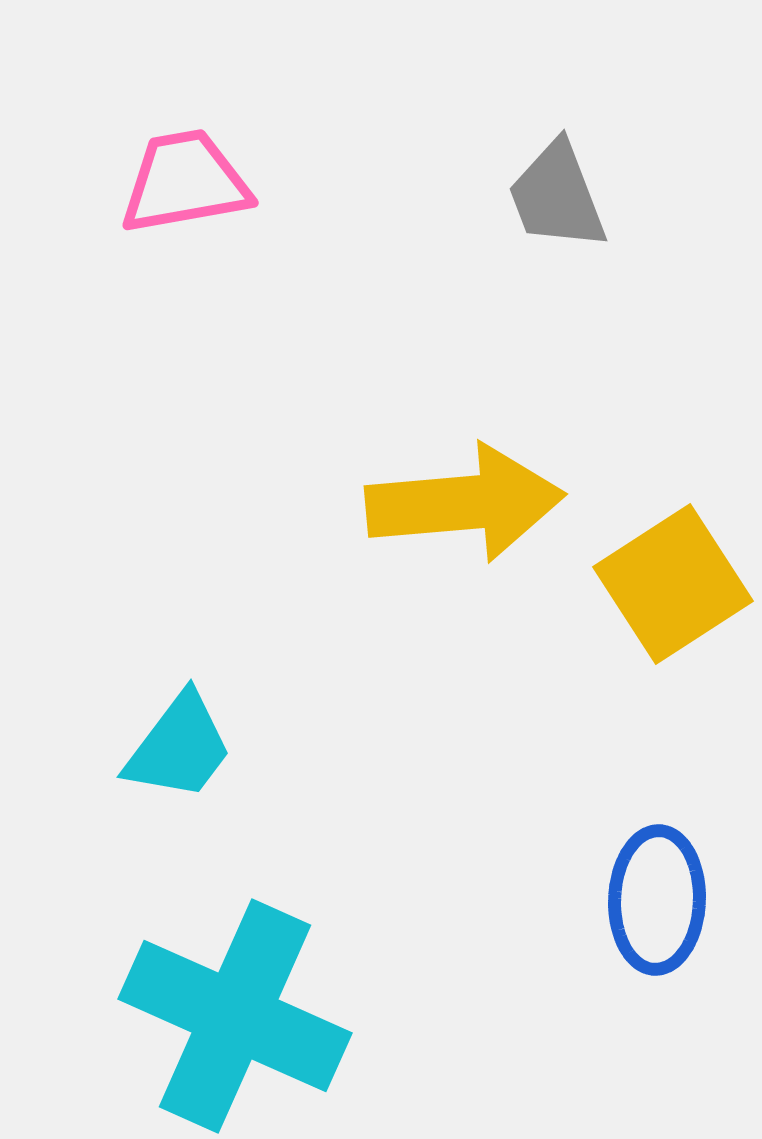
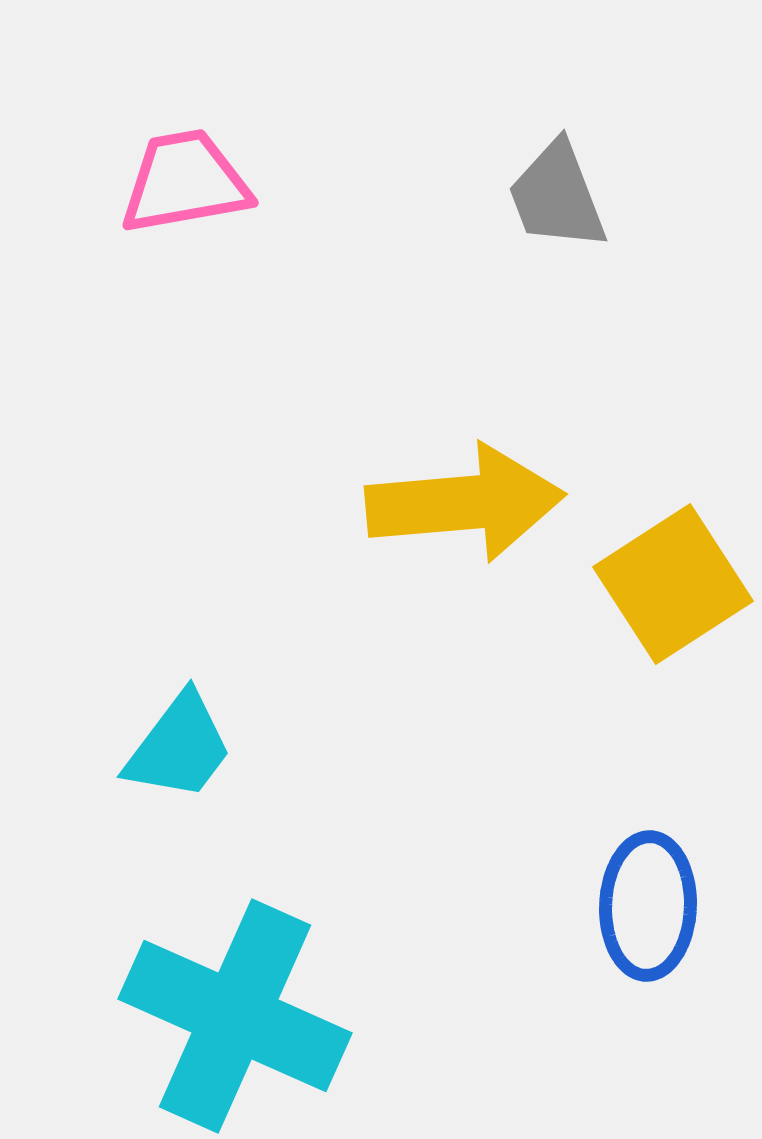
blue ellipse: moved 9 px left, 6 px down
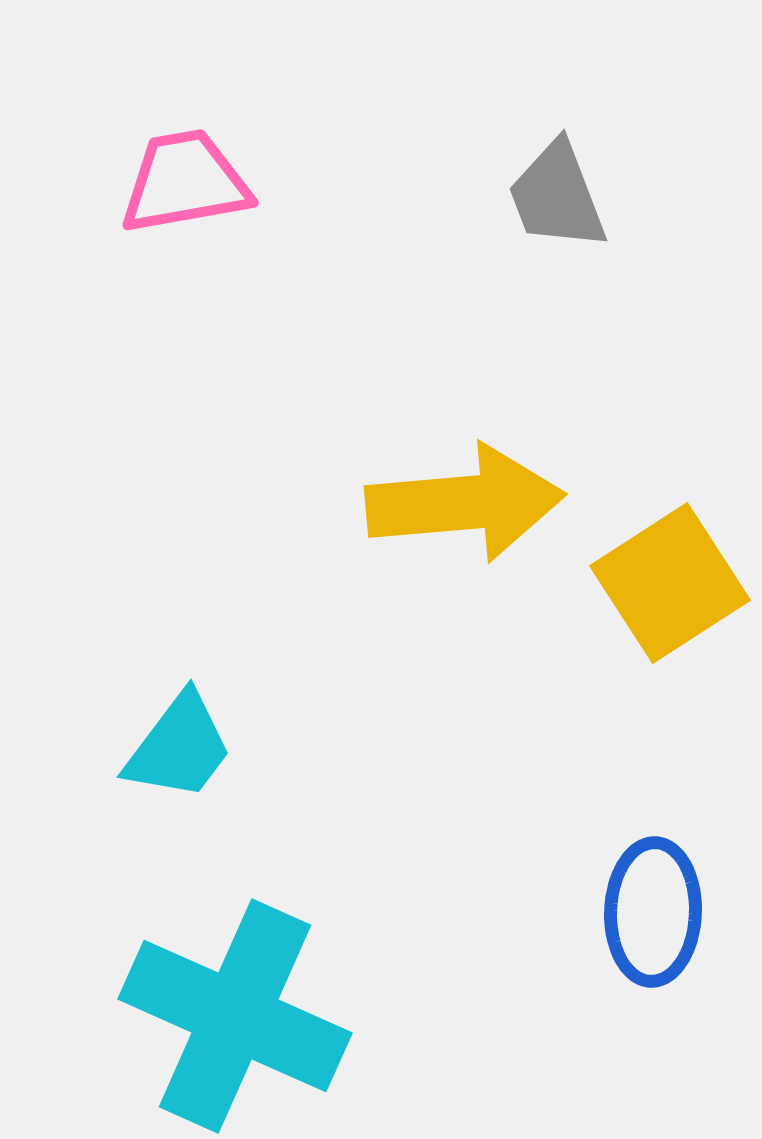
yellow square: moved 3 px left, 1 px up
blue ellipse: moved 5 px right, 6 px down
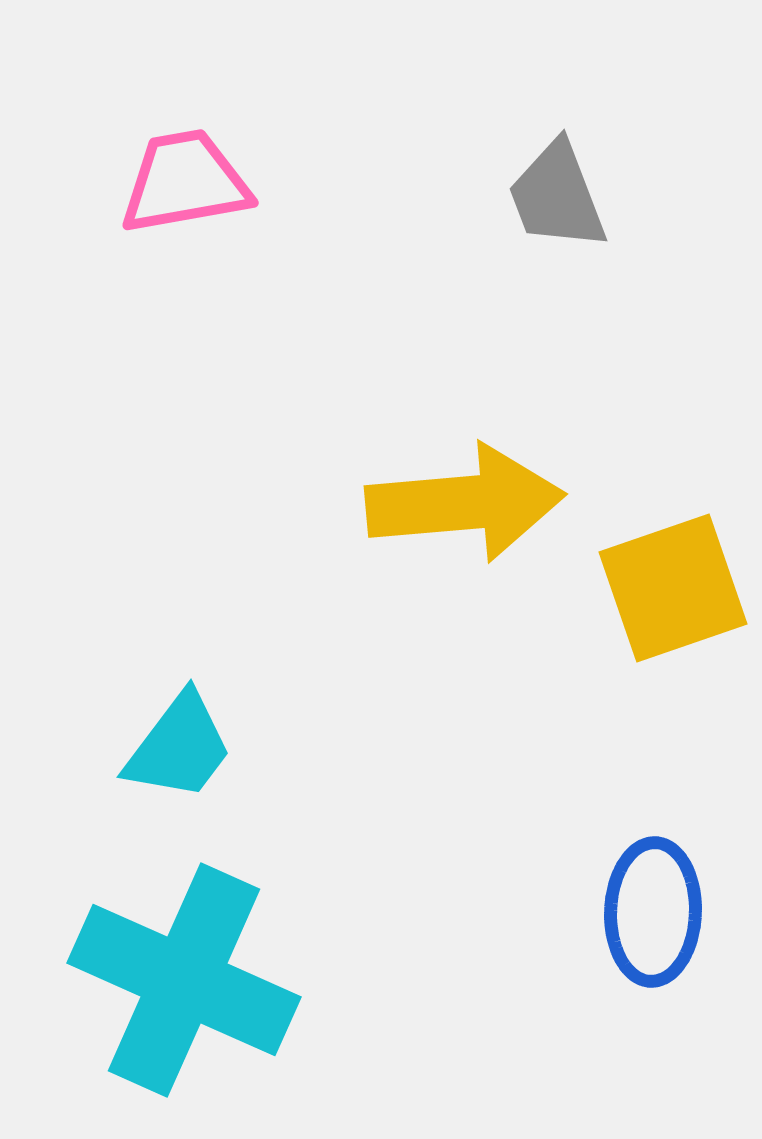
yellow square: moved 3 px right, 5 px down; rotated 14 degrees clockwise
cyan cross: moved 51 px left, 36 px up
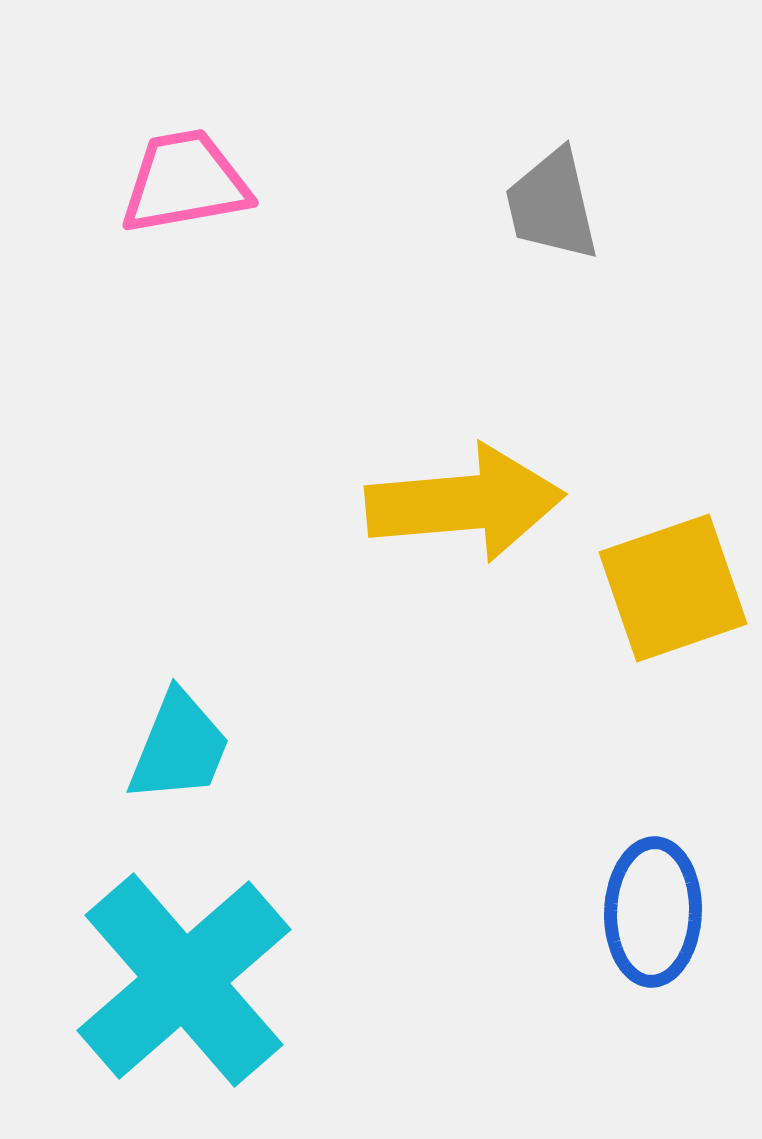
gray trapezoid: moved 5 px left, 9 px down; rotated 8 degrees clockwise
cyan trapezoid: rotated 15 degrees counterclockwise
cyan cross: rotated 25 degrees clockwise
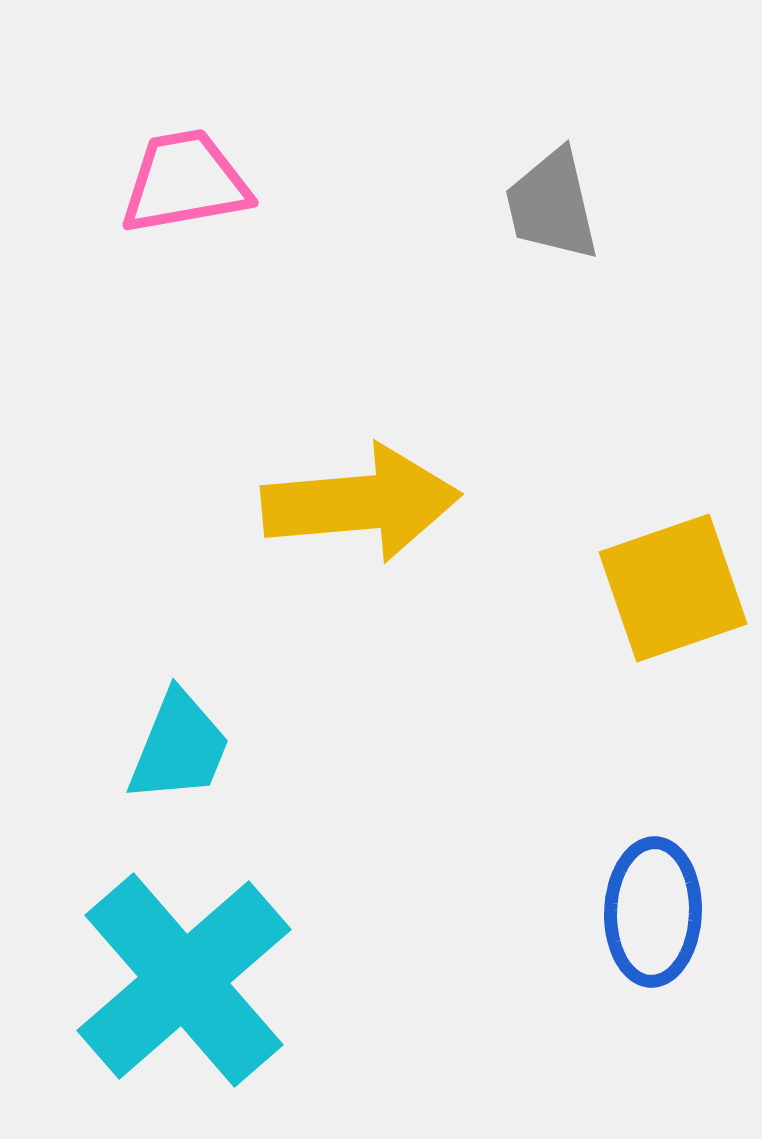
yellow arrow: moved 104 px left
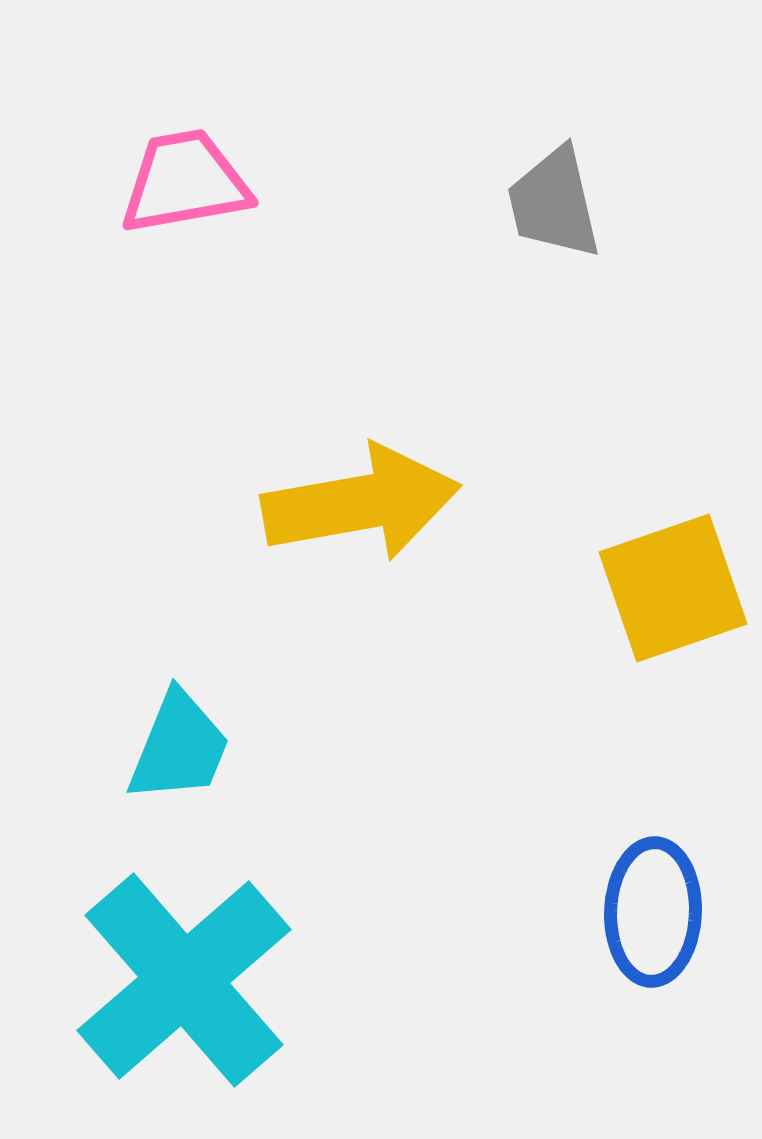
gray trapezoid: moved 2 px right, 2 px up
yellow arrow: rotated 5 degrees counterclockwise
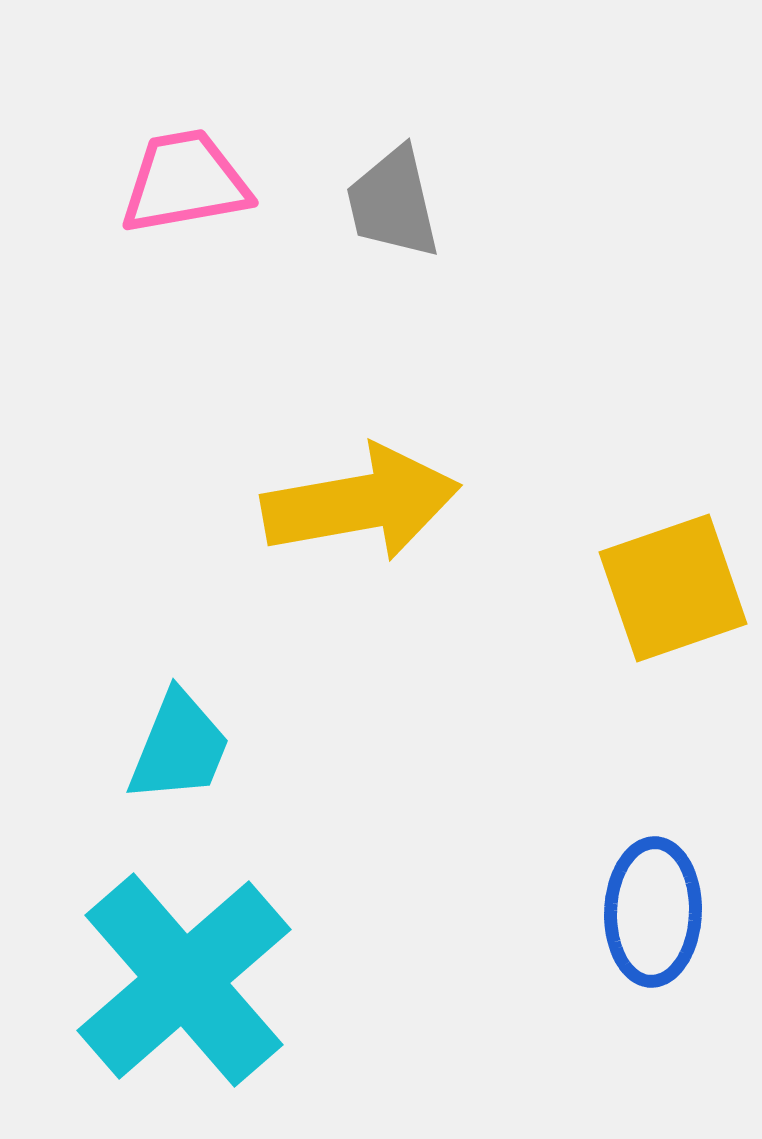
gray trapezoid: moved 161 px left
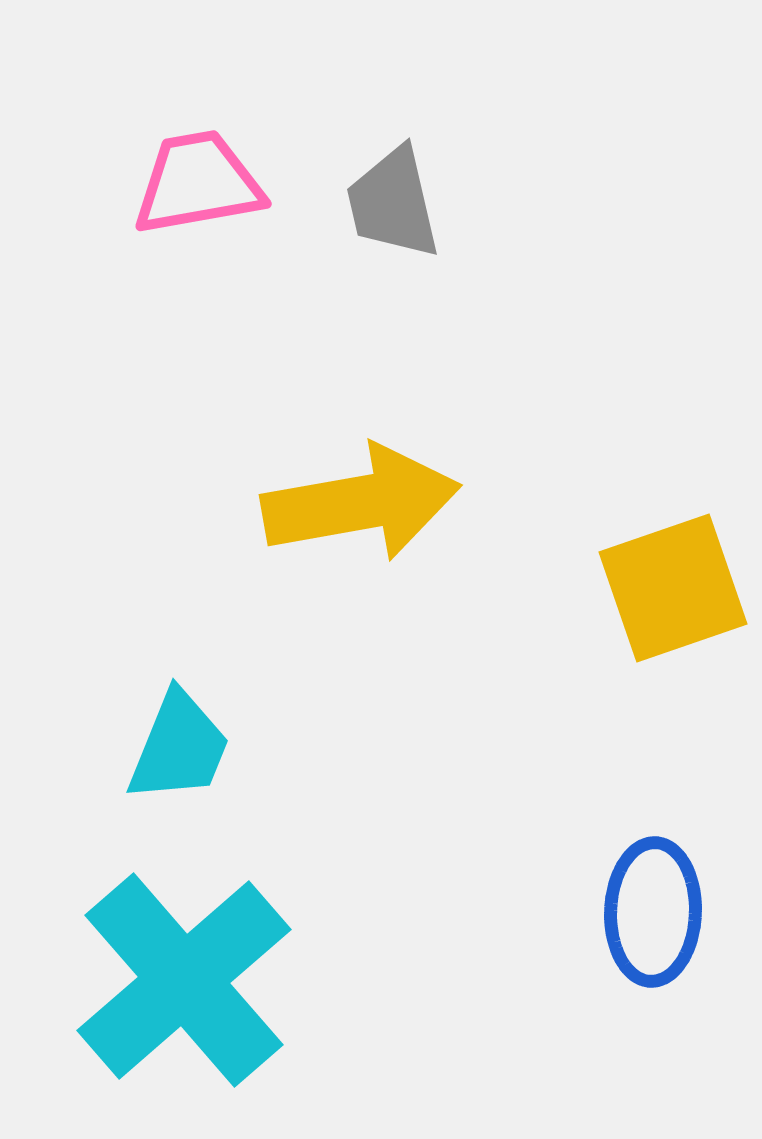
pink trapezoid: moved 13 px right, 1 px down
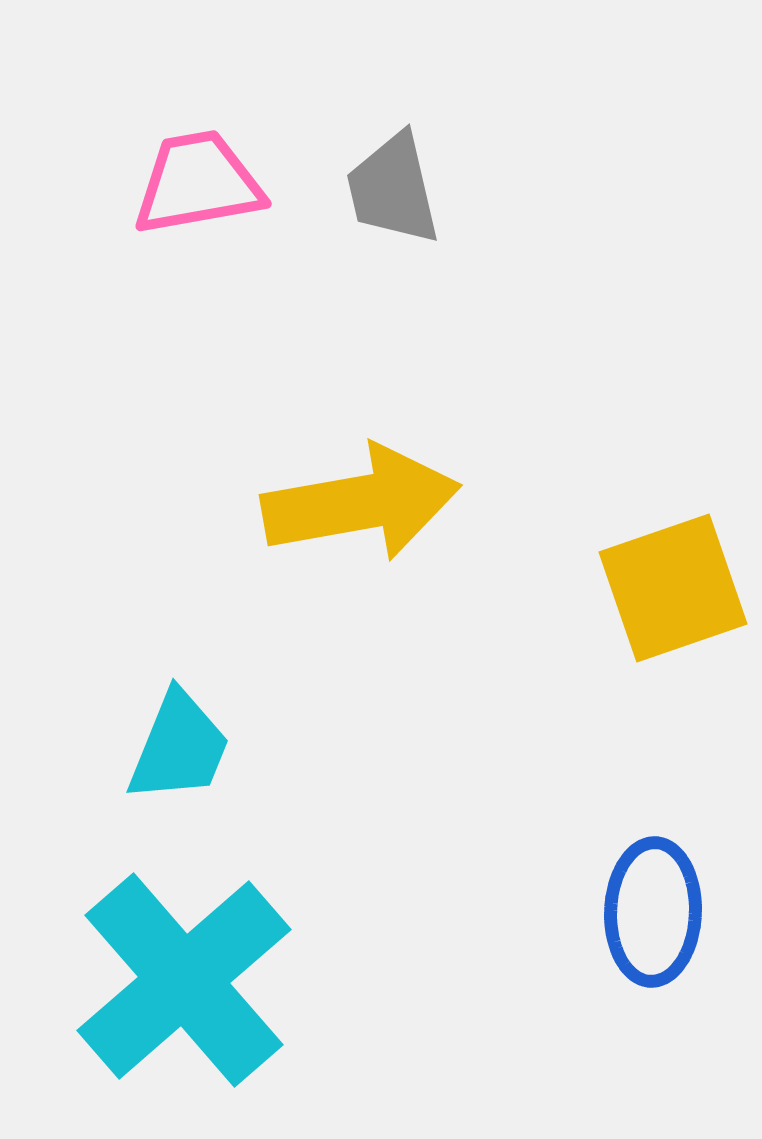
gray trapezoid: moved 14 px up
